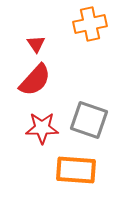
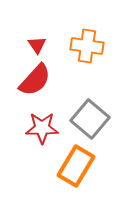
orange cross: moved 3 px left, 22 px down; rotated 20 degrees clockwise
red triangle: moved 1 px right, 1 px down
gray square: moved 1 px right, 1 px up; rotated 21 degrees clockwise
orange rectangle: moved 4 px up; rotated 63 degrees counterclockwise
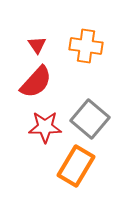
orange cross: moved 1 px left
red semicircle: moved 1 px right, 2 px down
red star: moved 3 px right, 1 px up
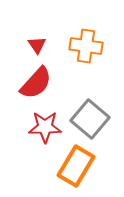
red semicircle: moved 1 px down
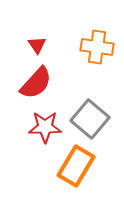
orange cross: moved 11 px right, 1 px down
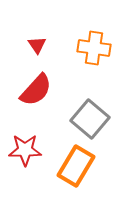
orange cross: moved 3 px left, 1 px down
red semicircle: moved 7 px down
red star: moved 20 px left, 23 px down
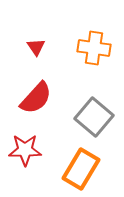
red triangle: moved 1 px left, 2 px down
red semicircle: moved 8 px down
gray square: moved 4 px right, 2 px up
orange rectangle: moved 5 px right, 3 px down
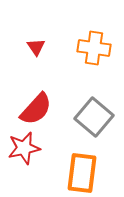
red semicircle: moved 11 px down
red star: moved 1 px left, 2 px up; rotated 12 degrees counterclockwise
orange rectangle: moved 1 px right, 4 px down; rotated 24 degrees counterclockwise
